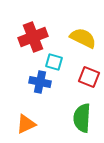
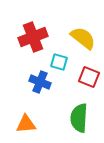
yellow semicircle: rotated 12 degrees clockwise
cyan square: moved 5 px right
blue cross: rotated 10 degrees clockwise
green semicircle: moved 3 px left
orange triangle: rotated 20 degrees clockwise
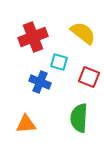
yellow semicircle: moved 5 px up
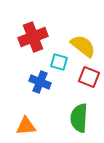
yellow semicircle: moved 13 px down
orange triangle: moved 2 px down
